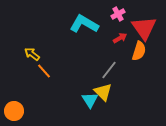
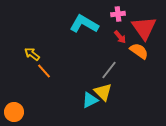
pink cross: rotated 24 degrees clockwise
red arrow: moved 1 px up; rotated 80 degrees clockwise
orange semicircle: rotated 72 degrees counterclockwise
cyan triangle: rotated 36 degrees clockwise
orange circle: moved 1 px down
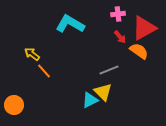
cyan L-shape: moved 14 px left
red triangle: rotated 36 degrees clockwise
gray line: rotated 30 degrees clockwise
orange circle: moved 7 px up
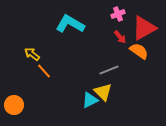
pink cross: rotated 16 degrees counterclockwise
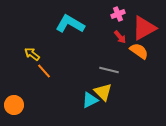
gray line: rotated 36 degrees clockwise
